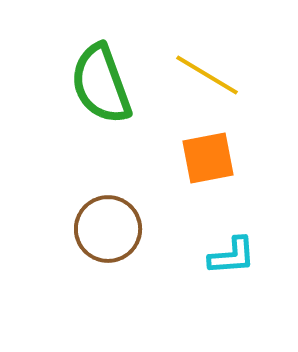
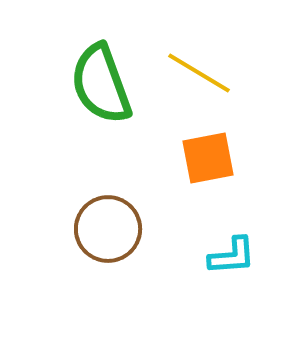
yellow line: moved 8 px left, 2 px up
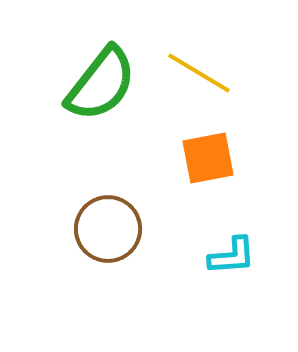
green semicircle: rotated 122 degrees counterclockwise
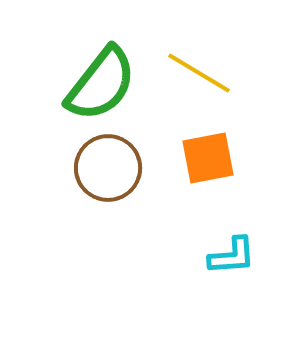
brown circle: moved 61 px up
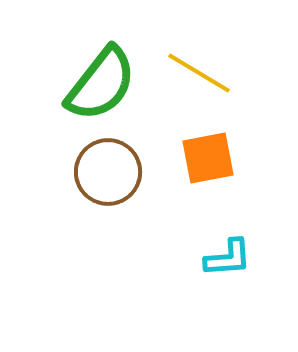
brown circle: moved 4 px down
cyan L-shape: moved 4 px left, 2 px down
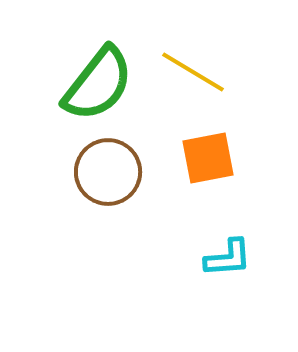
yellow line: moved 6 px left, 1 px up
green semicircle: moved 3 px left
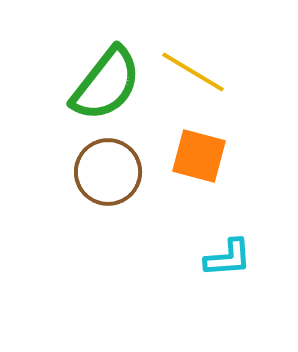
green semicircle: moved 8 px right
orange square: moved 9 px left, 2 px up; rotated 26 degrees clockwise
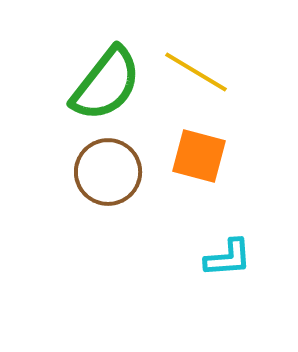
yellow line: moved 3 px right
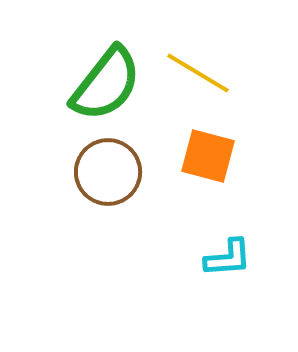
yellow line: moved 2 px right, 1 px down
orange square: moved 9 px right
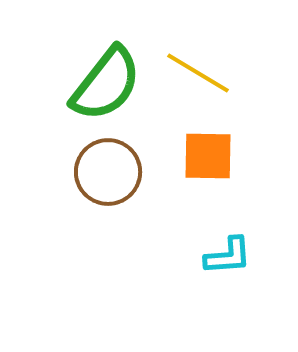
orange square: rotated 14 degrees counterclockwise
cyan L-shape: moved 2 px up
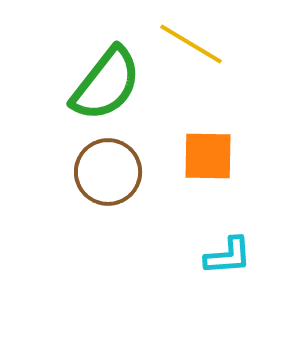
yellow line: moved 7 px left, 29 px up
